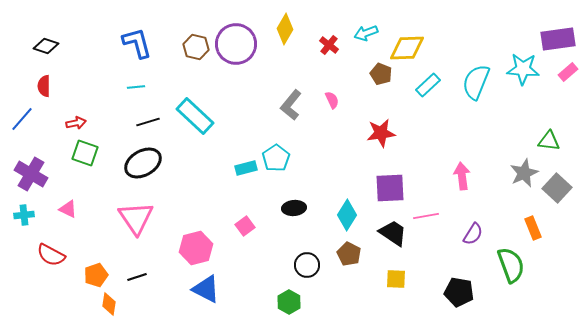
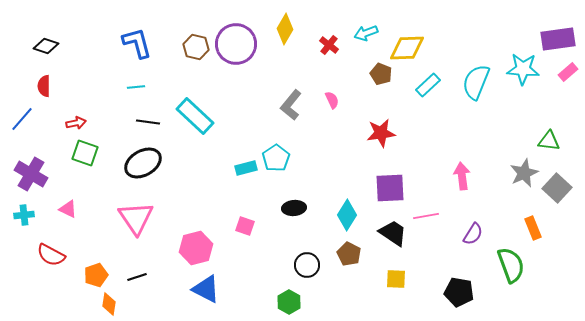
black line at (148, 122): rotated 25 degrees clockwise
pink square at (245, 226): rotated 36 degrees counterclockwise
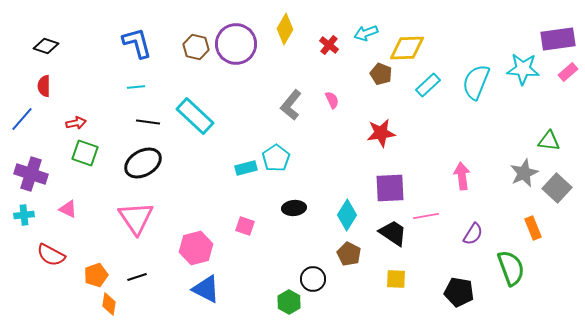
purple cross at (31, 174): rotated 12 degrees counterclockwise
black circle at (307, 265): moved 6 px right, 14 px down
green semicircle at (511, 265): moved 3 px down
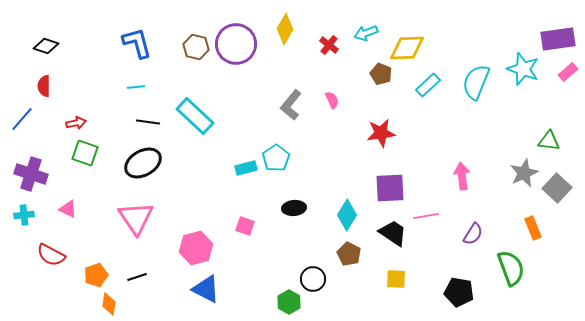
cyan star at (523, 69): rotated 16 degrees clockwise
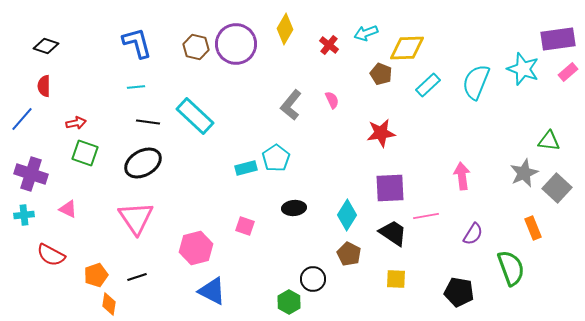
blue triangle at (206, 289): moved 6 px right, 2 px down
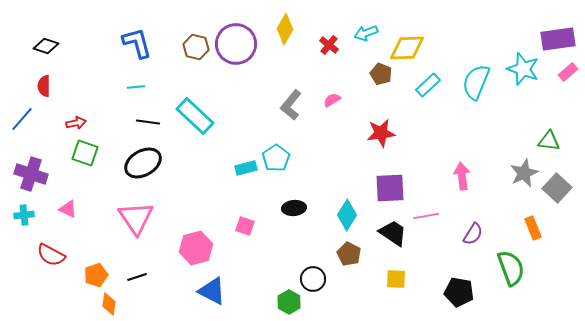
pink semicircle at (332, 100): rotated 96 degrees counterclockwise
